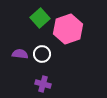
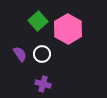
green square: moved 2 px left, 3 px down
pink hexagon: rotated 12 degrees counterclockwise
purple semicircle: rotated 49 degrees clockwise
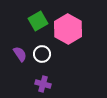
green square: rotated 12 degrees clockwise
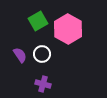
purple semicircle: moved 1 px down
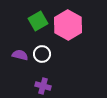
pink hexagon: moved 4 px up
purple semicircle: rotated 42 degrees counterclockwise
purple cross: moved 2 px down
